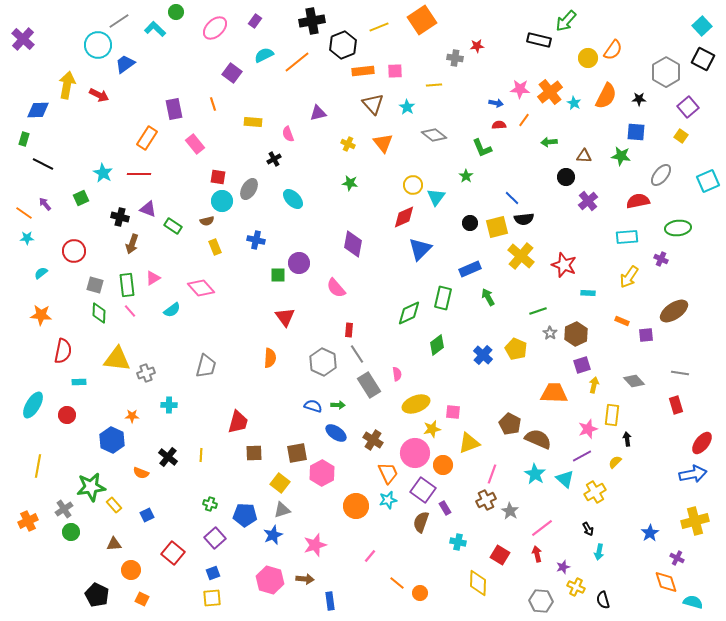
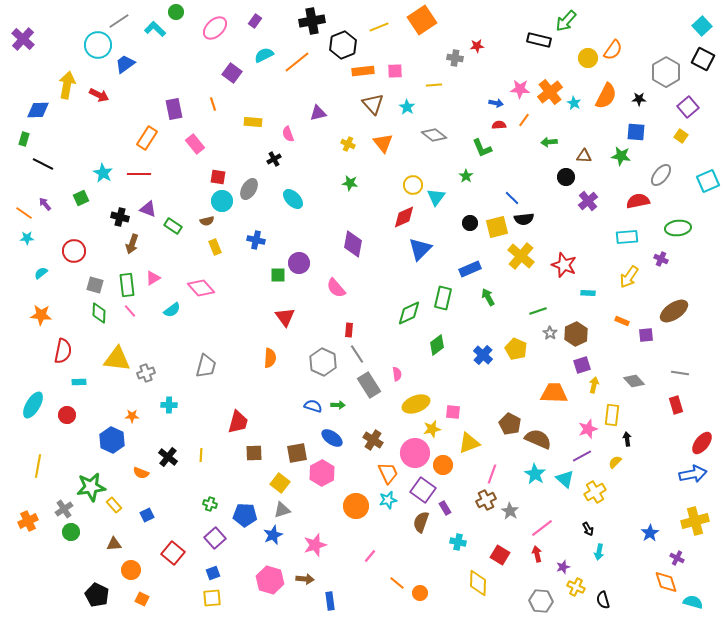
blue ellipse at (336, 433): moved 4 px left, 5 px down
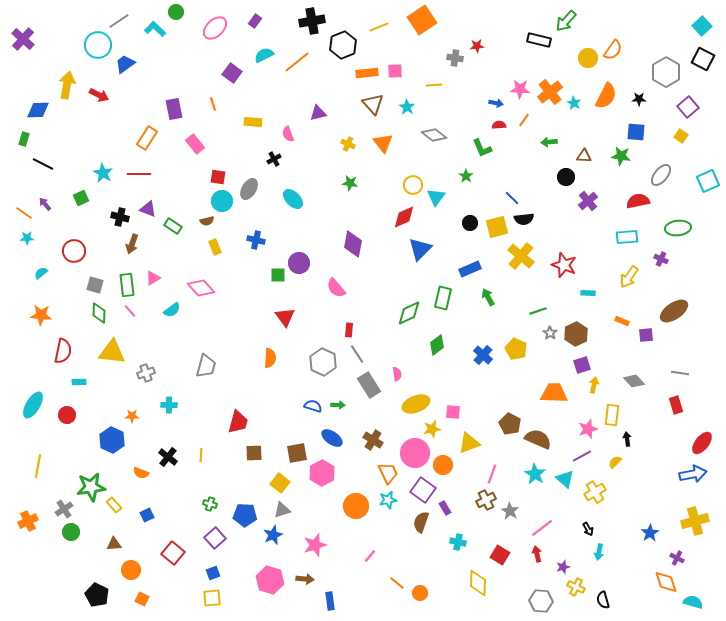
orange rectangle at (363, 71): moved 4 px right, 2 px down
yellow triangle at (117, 359): moved 5 px left, 7 px up
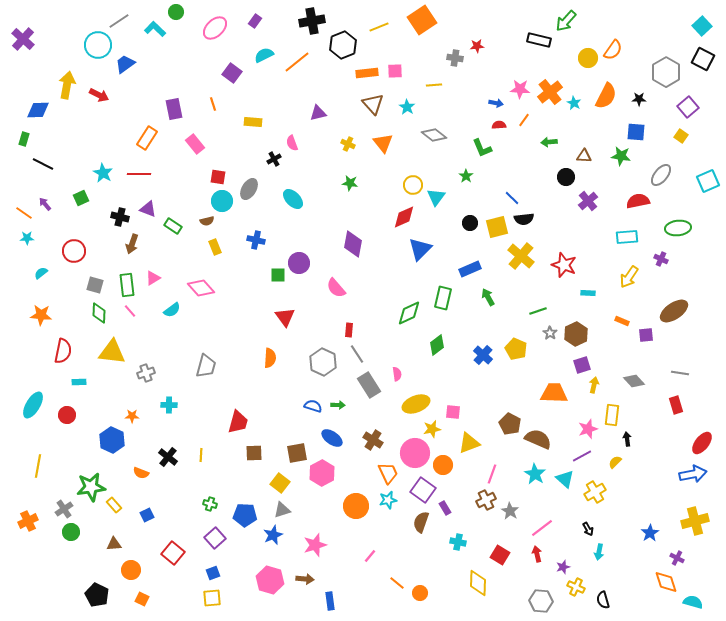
pink semicircle at (288, 134): moved 4 px right, 9 px down
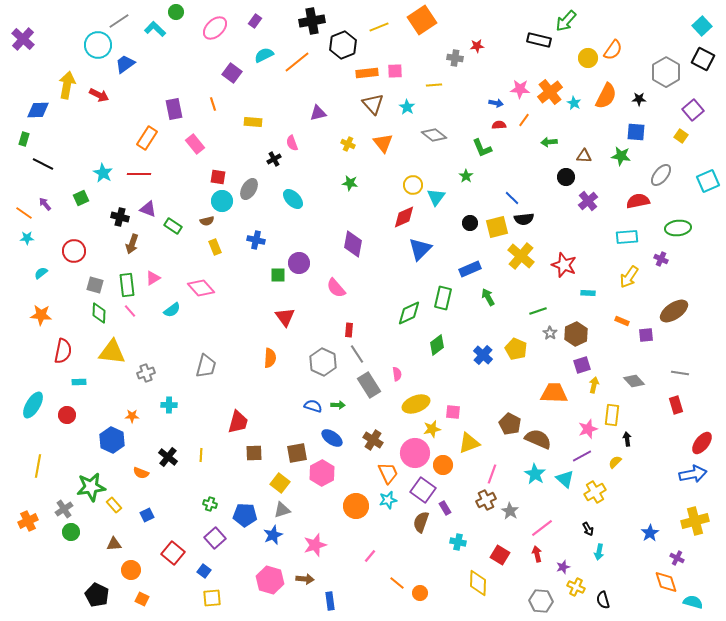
purple square at (688, 107): moved 5 px right, 3 px down
blue square at (213, 573): moved 9 px left, 2 px up; rotated 32 degrees counterclockwise
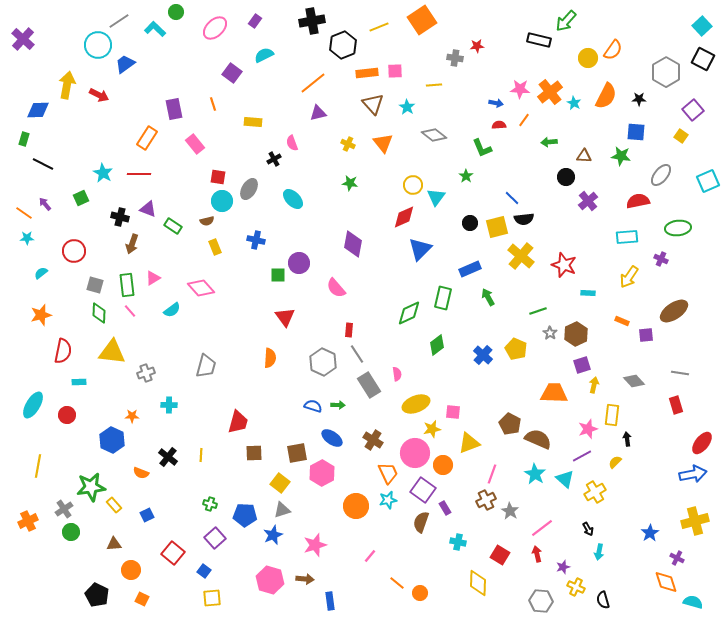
orange line at (297, 62): moved 16 px right, 21 px down
orange star at (41, 315): rotated 20 degrees counterclockwise
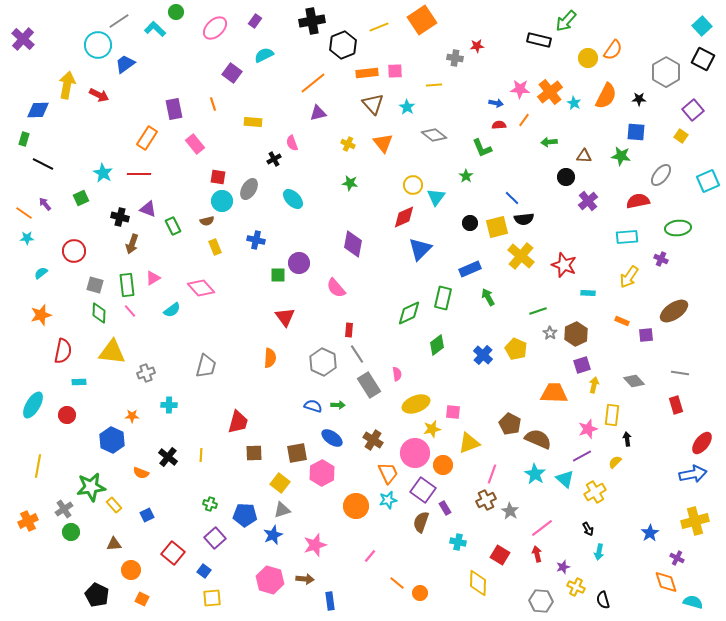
green rectangle at (173, 226): rotated 30 degrees clockwise
